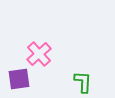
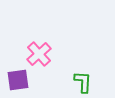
purple square: moved 1 px left, 1 px down
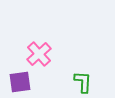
purple square: moved 2 px right, 2 px down
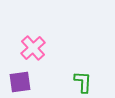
pink cross: moved 6 px left, 6 px up
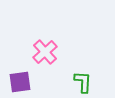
pink cross: moved 12 px right, 4 px down
